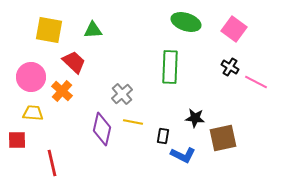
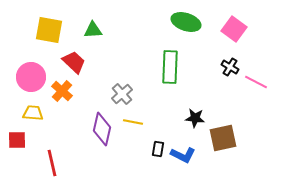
black rectangle: moved 5 px left, 13 px down
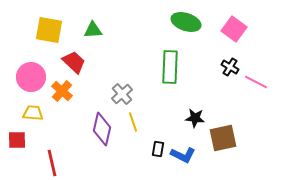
yellow line: rotated 60 degrees clockwise
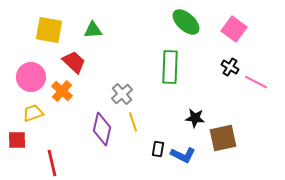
green ellipse: rotated 24 degrees clockwise
yellow trapezoid: rotated 25 degrees counterclockwise
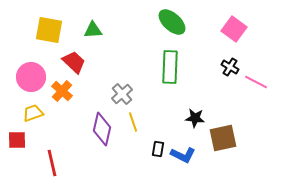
green ellipse: moved 14 px left
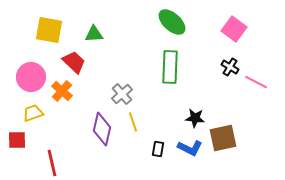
green triangle: moved 1 px right, 4 px down
blue L-shape: moved 7 px right, 7 px up
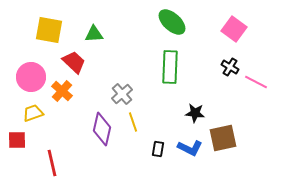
black star: moved 5 px up
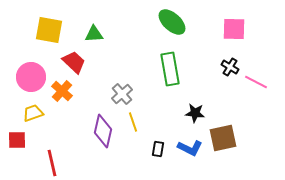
pink square: rotated 35 degrees counterclockwise
green rectangle: moved 2 px down; rotated 12 degrees counterclockwise
purple diamond: moved 1 px right, 2 px down
